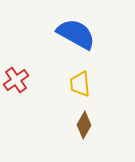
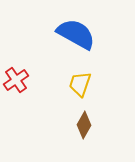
yellow trapezoid: rotated 24 degrees clockwise
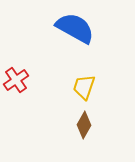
blue semicircle: moved 1 px left, 6 px up
yellow trapezoid: moved 4 px right, 3 px down
